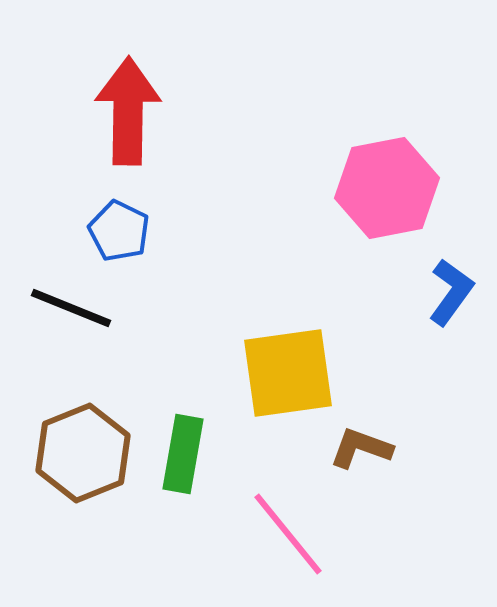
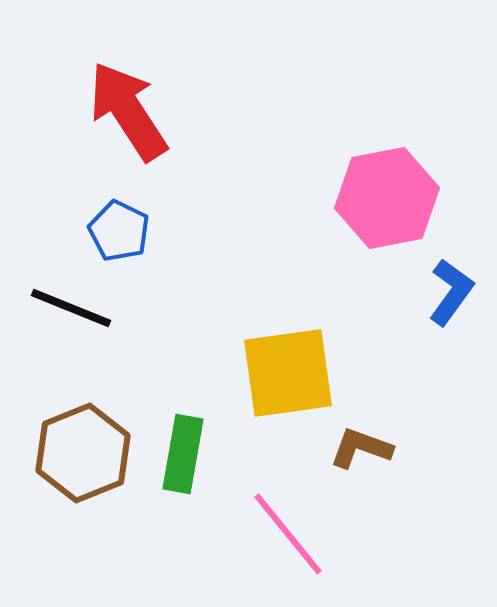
red arrow: rotated 34 degrees counterclockwise
pink hexagon: moved 10 px down
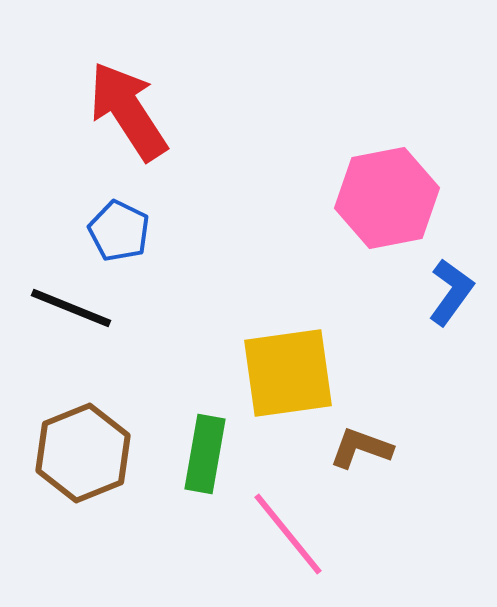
green rectangle: moved 22 px right
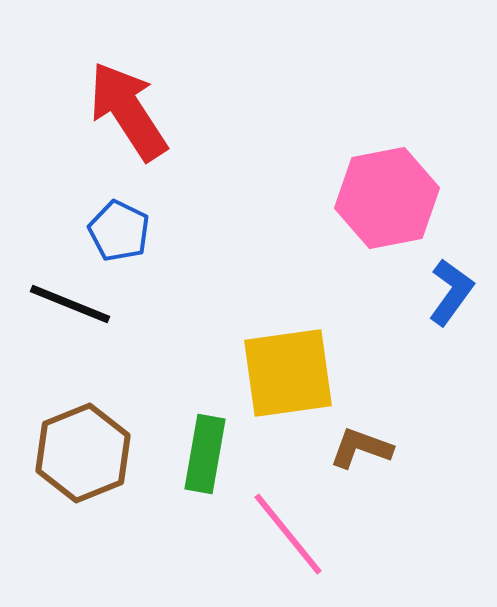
black line: moved 1 px left, 4 px up
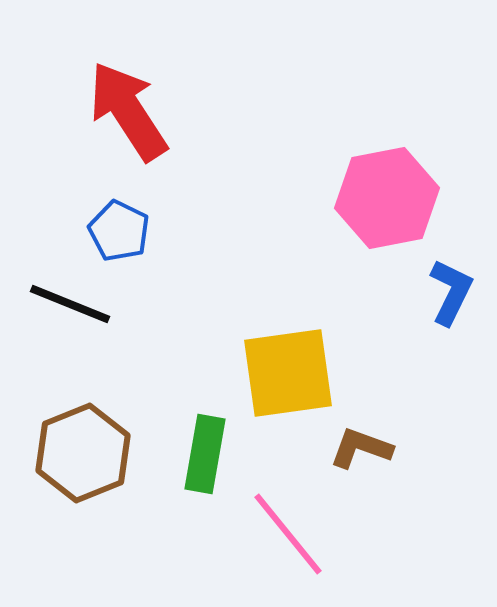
blue L-shape: rotated 10 degrees counterclockwise
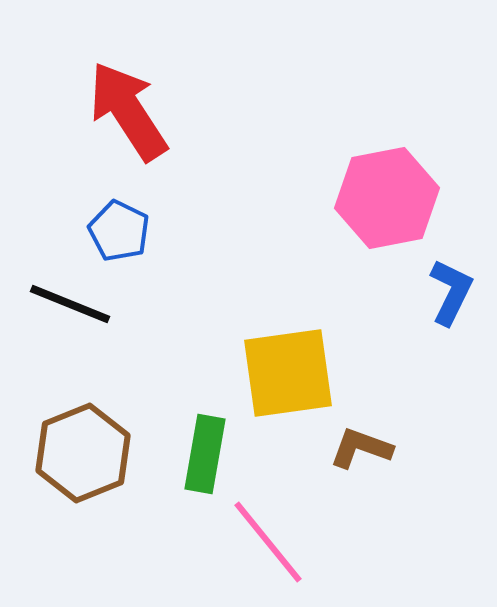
pink line: moved 20 px left, 8 px down
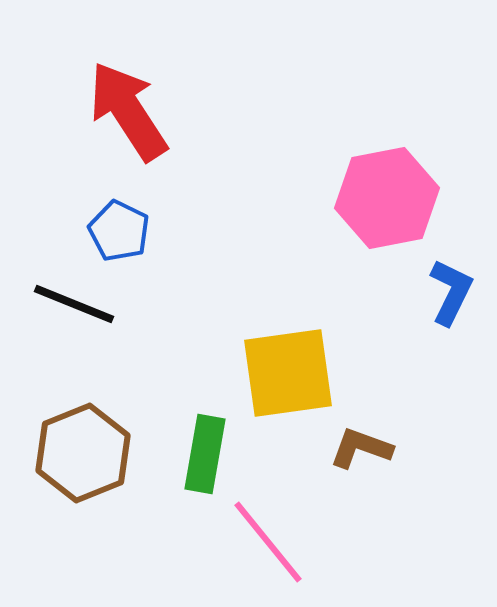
black line: moved 4 px right
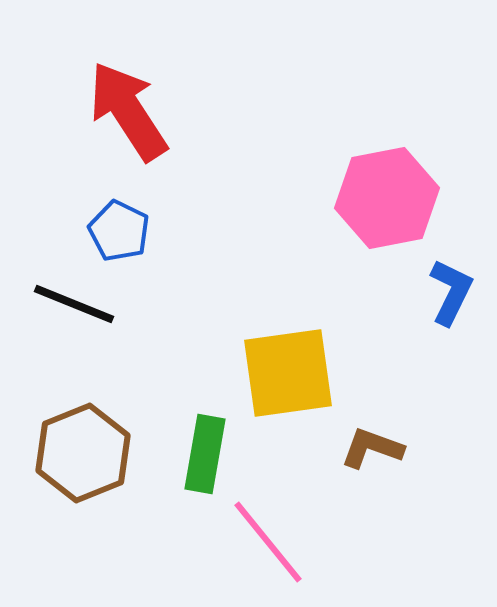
brown L-shape: moved 11 px right
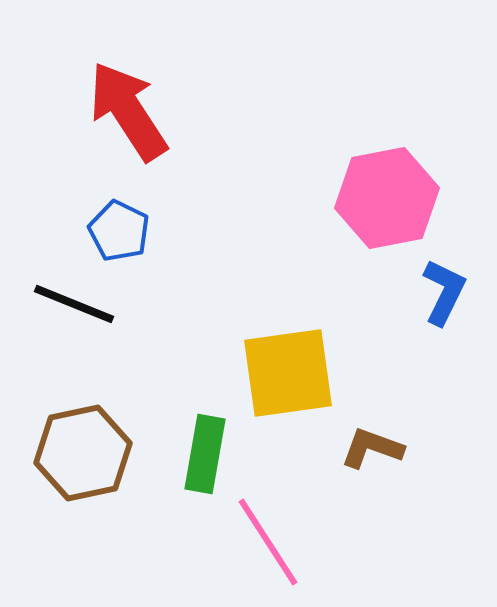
blue L-shape: moved 7 px left
brown hexagon: rotated 10 degrees clockwise
pink line: rotated 6 degrees clockwise
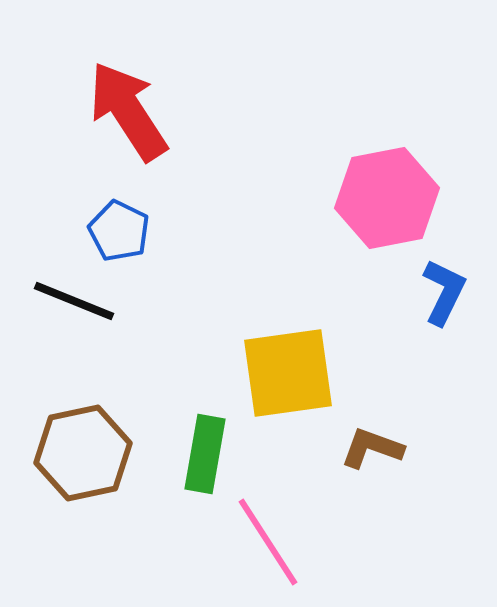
black line: moved 3 px up
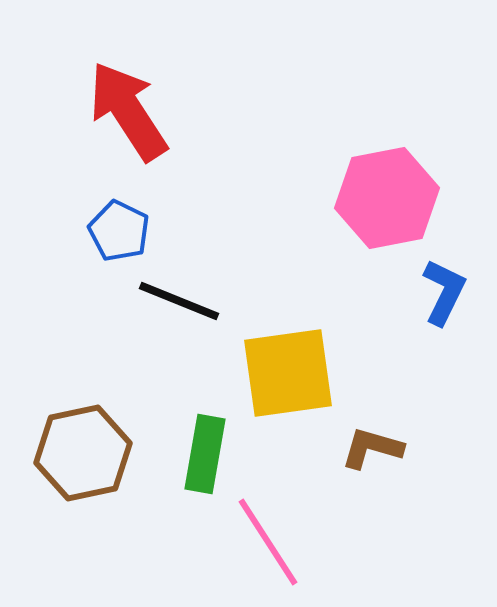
black line: moved 105 px right
brown L-shape: rotated 4 degrees counterclockwise
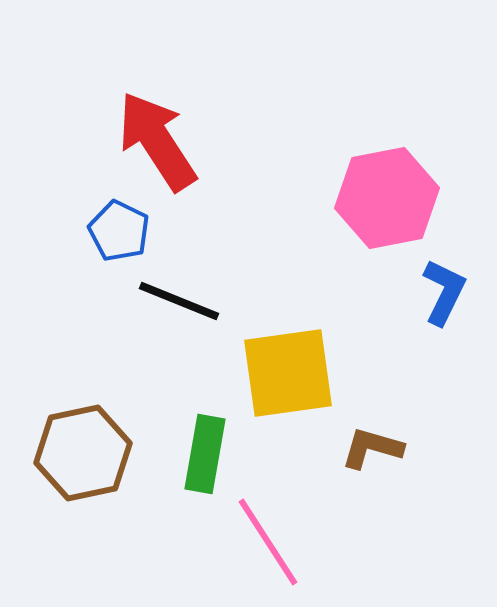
red arrow: moved 29 px right, 30 px down
